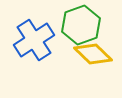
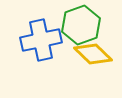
blue cross: moved 7 px right; rotated 21 degrees clockwise
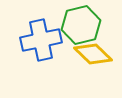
green hexagon: rotated 6 degrees clockwise
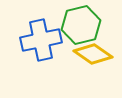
yellow diamond: rotated 9 degrees counterclockwise
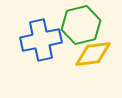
yellow diamond: rotated 42 degrees counterclockwise
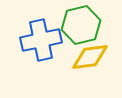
yellow diamond: moved 3 px left, 3 px down
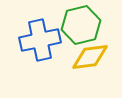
blue cross: moved 1 px left
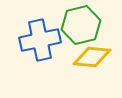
yellow diamond: moved 2 px right; rotated 12 degrees clockwise
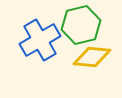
blue cross: rotated 18 degrees counterclockwise
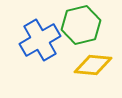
yellow diamond: moved 1 px right, 8 px down
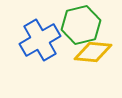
yellow diamond: moved 13 px up
